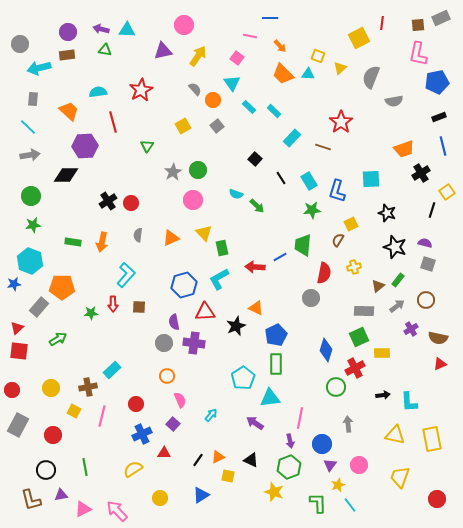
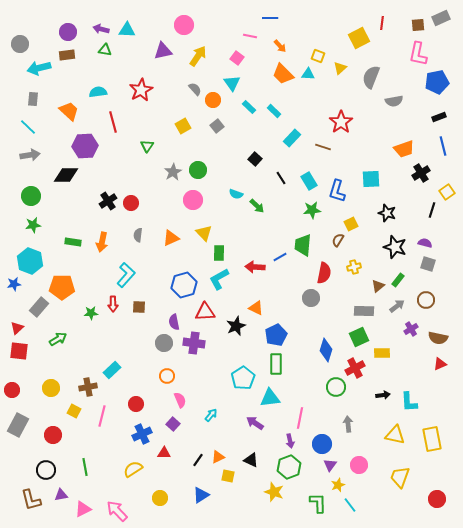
green rectangle at (222, 248): moved 3 px left, 5 px down; rotated 14 degrees clockwise
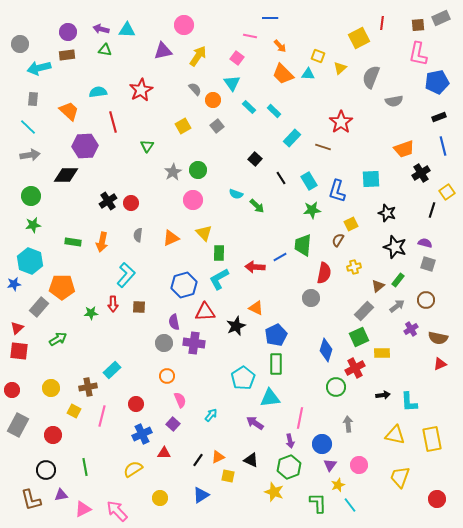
gray rectangle at (364, 311): rotated 48 degrees counterclockwise
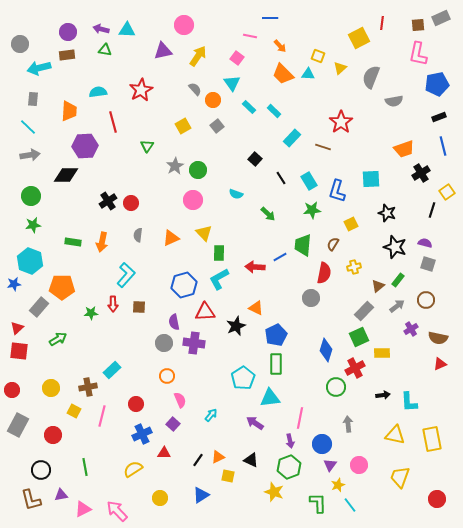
blue pentagon at (437, 82): moved 2 px down
orange trapezoid at (69, 111): rotated 50 degrees clockwise
gray star at (173, 172): moved 2 px right, 6 px up
green arrow at (257, 206): moved 11 px right, 8 px down
brown semicircle at (338, 240): moved 5 px left, 4 px down
black circle at (46, 470): moved 5 px left
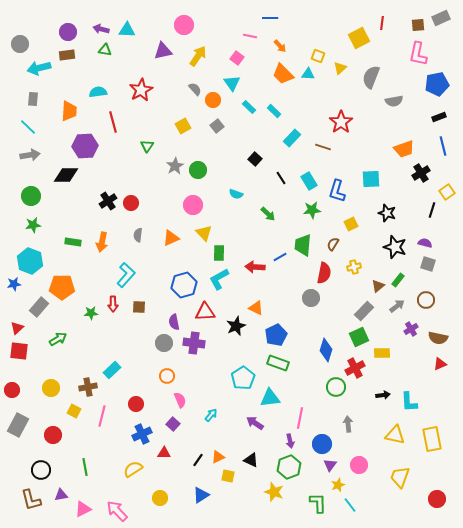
pink circle at (193, 200): moved 5 px down
green rectangle at (276, 364): moved 2 px right, 1 px up; rotated 70 degrees counterclockwise
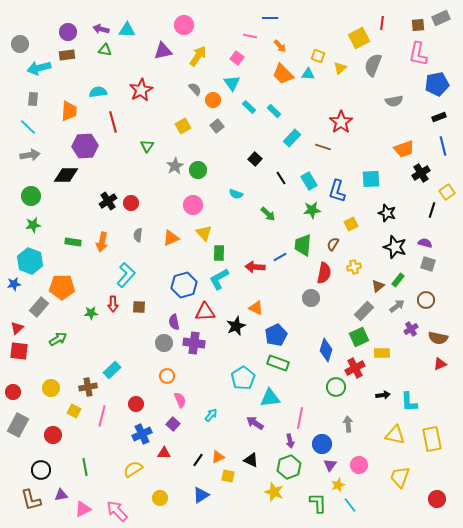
gray semicircle at (371, 77): moved 2 px right, 12 px up
red circle at (12, 390): moved 1 px right, 2 px down
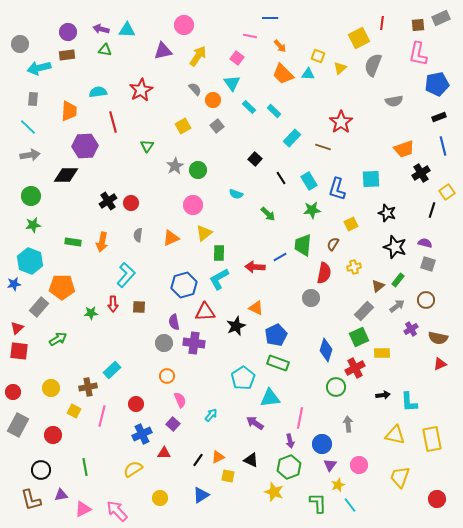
blue L-shape at (337, 191): moved 2 px up
yellow triangle at (204, 233): rotated 36 degrees clockwise
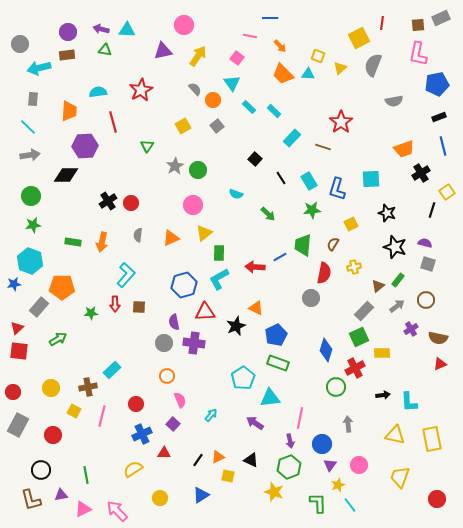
red arrow at (113, 304): moved 2 px right
green line at (85, 467): moved 1 px right, 8 px down
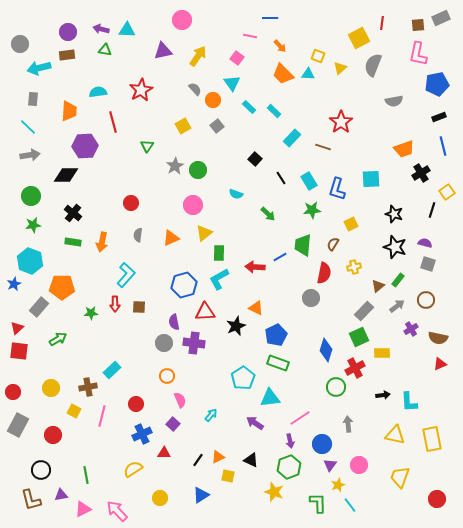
pink circle at (184, 25): moved 2 px left, 5 px up
black cross at (108, 201): moved 35 px left, 12 px down; rotated 18 degrees counterclockwise
black star at (387, 213): moved 7 px right, 1 px down
blue star at (14, 284): rotated 16 degrees counterclockwise
pink line at (300, 418): rotated 45 degrees clockwise
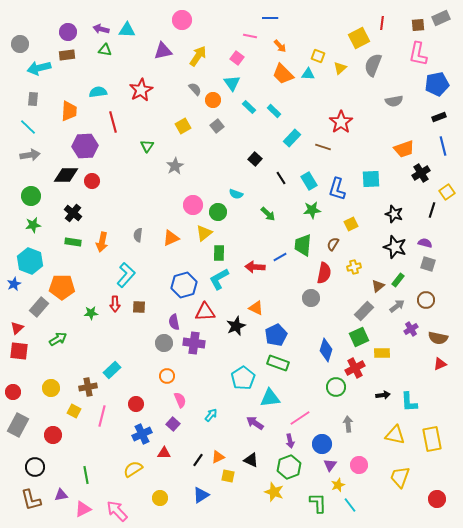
green circle at (198, 170): moved 20 px right, 42 px down
red circle at (131, 203): moved 39 px left, 22 px up
black circle at (41, 470): moved 6 px left, 3 px up
